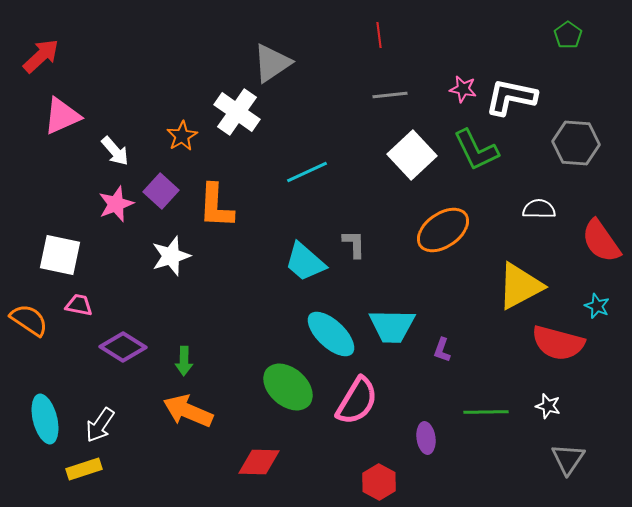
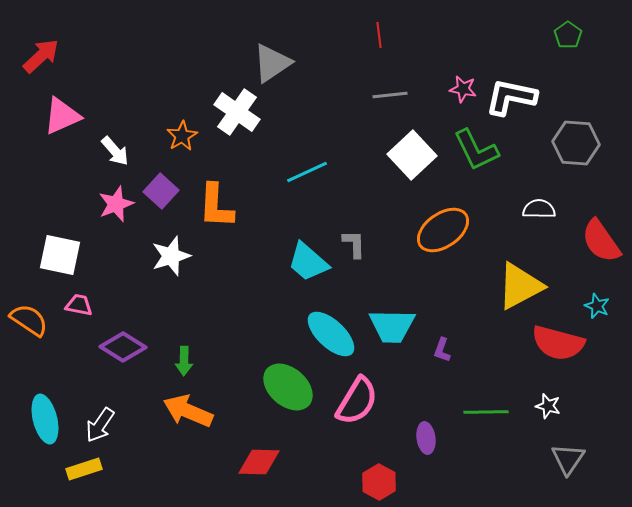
cyan trapezoid at (305, 262): moved 3 px right
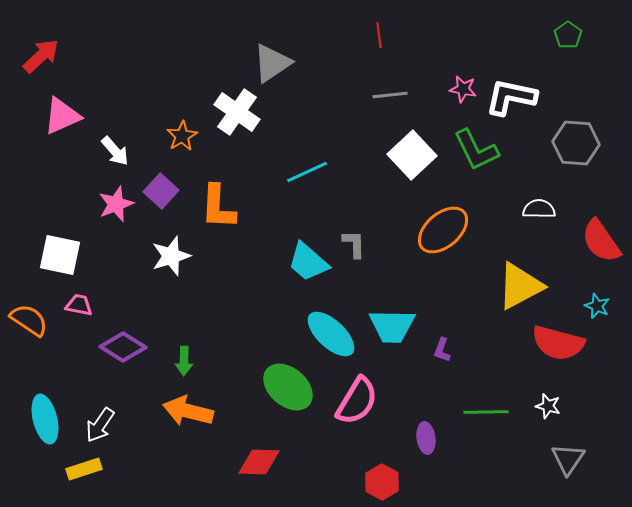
orange L-shape at (216, 206): moved 2 px right, 1 px down
orange ellipse at (443, 230): rotated 6 degrees counterclockwise
orange arrow at (188, 411): rotated 9 degrees counterclockwise
red hexagon at (379, 482): moved 3 px right
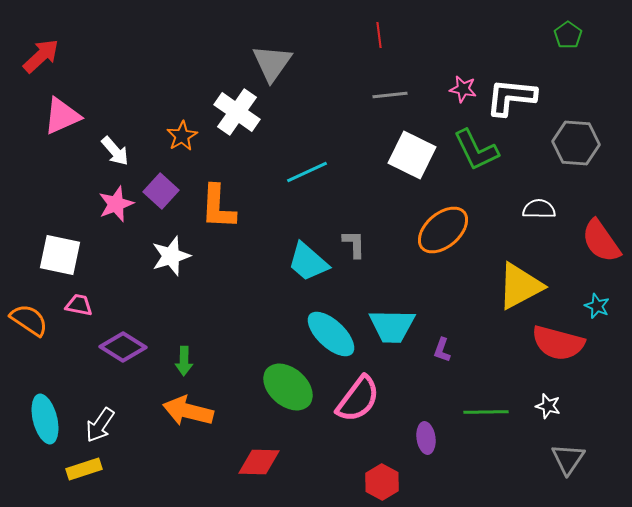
gray triangle at (272, 63): rotated 21 degrees counterclockwise
white L-shape at (511, 97): rotated 6 degrees counterclockwise
white square at (412, 155): rotated 21 degrees counterclockwise
pink semicircle at (357, 401): moved 1 px right, 2 px up; rotated 6 degrees clockwise
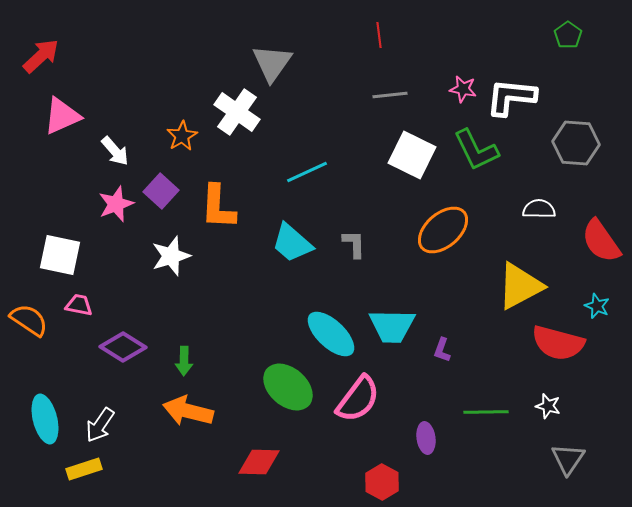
cyan trapezoid at (308, 262): moved 16 px left, 19 px up
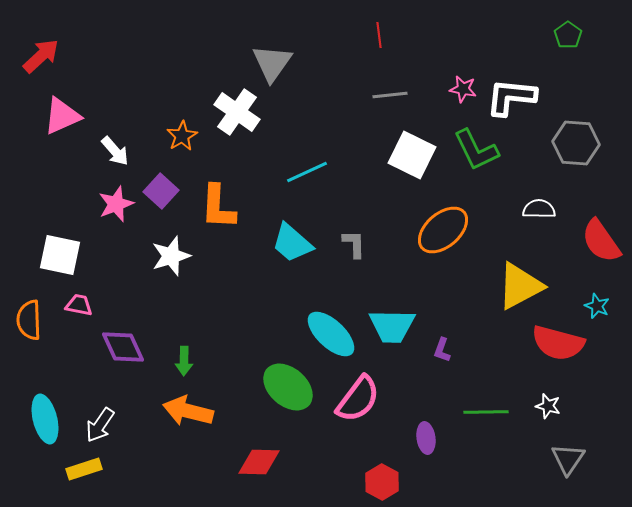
orange semicircle at (29, 320): rotated 126 degrees counterclockwise
purple diamond at (123, 347): rotated 33 degrees clockwise
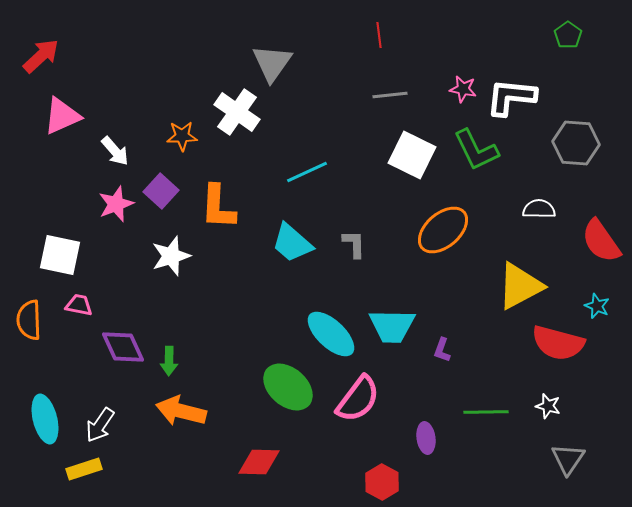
orange star at (182, 136): rotated 28 degrees clockwise
green arrow at (184, 361): moved 15 px left
orange arrow at (188, 411): moved 7 px left
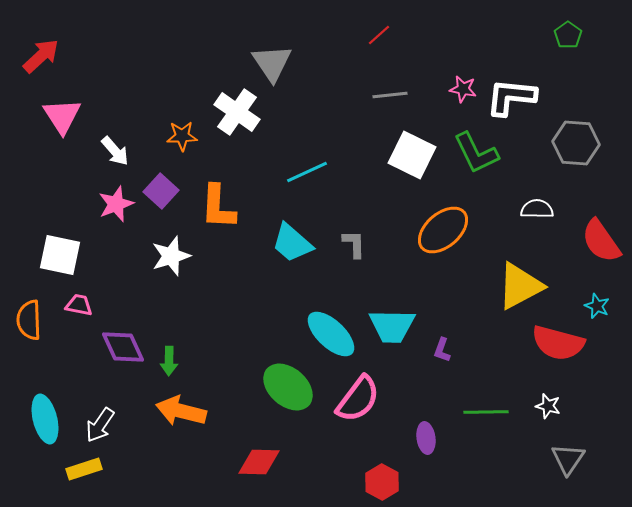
red line at (379, 35): rotated 55 degrees clockwise
gray triangle at (272, 63): rotated 9 degrees counterclockwise
pink triangle at (62, 116): rotated 39 degrees counterclockwise
green L-shape at (476, 150): moved 3 px down
white semicircle at (539, 209): moved 2 px left
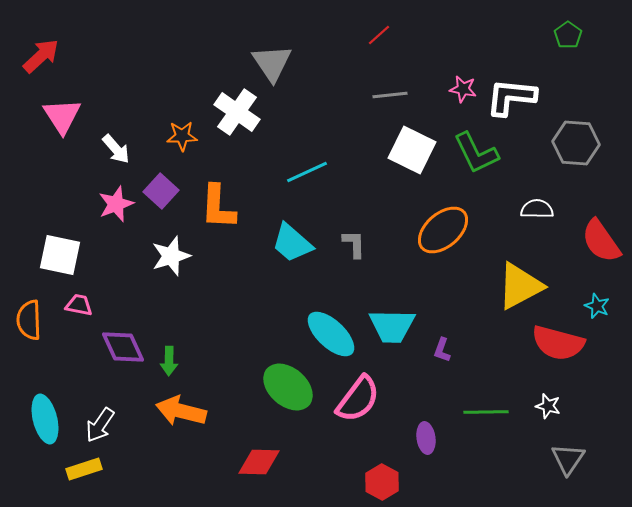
white arrow at (115, 151): moved 1 px right, 2 px up
white square at (412, 155): moved 5 px up
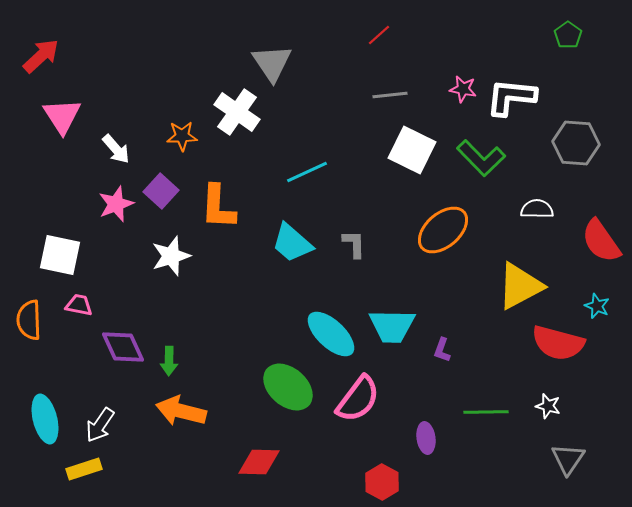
green L-shape at (476, 153): moved 5 px right, 5 px down; rotated 18 degrees counterclockwise
